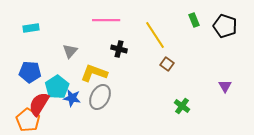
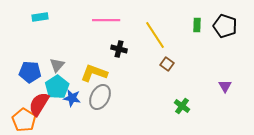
green rectangle: moved 3 px right, 5 px down; rotated 24 degrees clockwise
cyan rectangle: moved 9 px right, 11 px up
gray triangle: moved 13 px left, 14 px down
orange pentagon: moved 4 px left
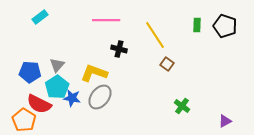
cyan rectangle: rotated 28 degrees counterclockwise
purple triangle: moved 35 px down; rotated 32 degrees clockwise
gray ellipse: rotated 10 degrees clockwise
red semicircle: rotated 95 degrees counterclockwise
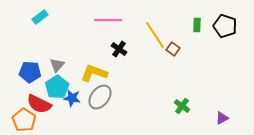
pink line: moved 2 px right
black cross: rotated 21 degrees clockwise
brown square: moved 6 px right, 15 px up
purple triangle: moved 3 px left, 3 px up
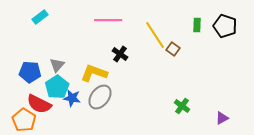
black cross: moved 1 px right, 5 px down
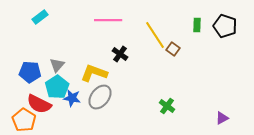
green cross: moved 15 px left
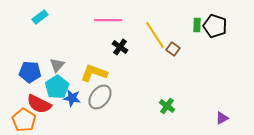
black pentagon: moved 10 px left
black cross: moved 7 px up
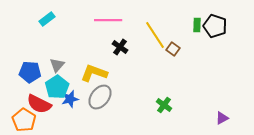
cyan rectangle: moved 7 px right, 2 px down
blue star: moved 2 px left, 1 px down; rotated 24 degrees counterclockwise
green cross: moved 3 px left, 1 px up
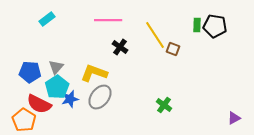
black pentagon: rotated 10 degrees counterclockwise
brown square: rotated 16 degrees counterclockwise
gray triangle: moved 1 px left, 2 px down
purple triangle: moved 12 px right
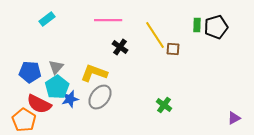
black pentagon: moved 1 px right, 1 px down; rotated 25 degrees counterclockwise
brown square: rotated 16 degrees counterclockwise
